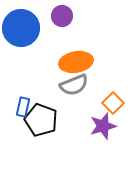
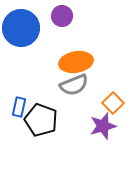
blue rectangle: moved 4 px left
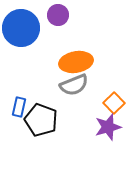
purple circle: moved 4 px left, 1 px up
orange square: moved 1 px right
purple star: moved 5 px right, 1 px down
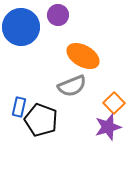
blue circle: moved 1 px up
orange ellipse: moved 7 px right, 6 px up; rotated 40 degrees clockwise
gray semicircle: moved 2 px left, 1 px down
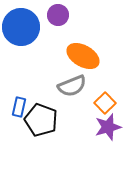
orange square: moved 9 px left
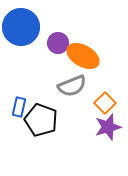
purple circle: moved 28 px down
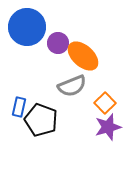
blue circle: moved 6 px right
orange ellipse: rotated 12 degrees clockwise
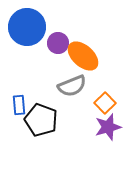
blue rectangle: moved 2 px up; rotated 18 degrees counterclockwise
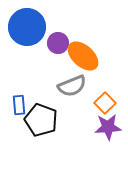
purple star: rotated 12 degrees clockwise
